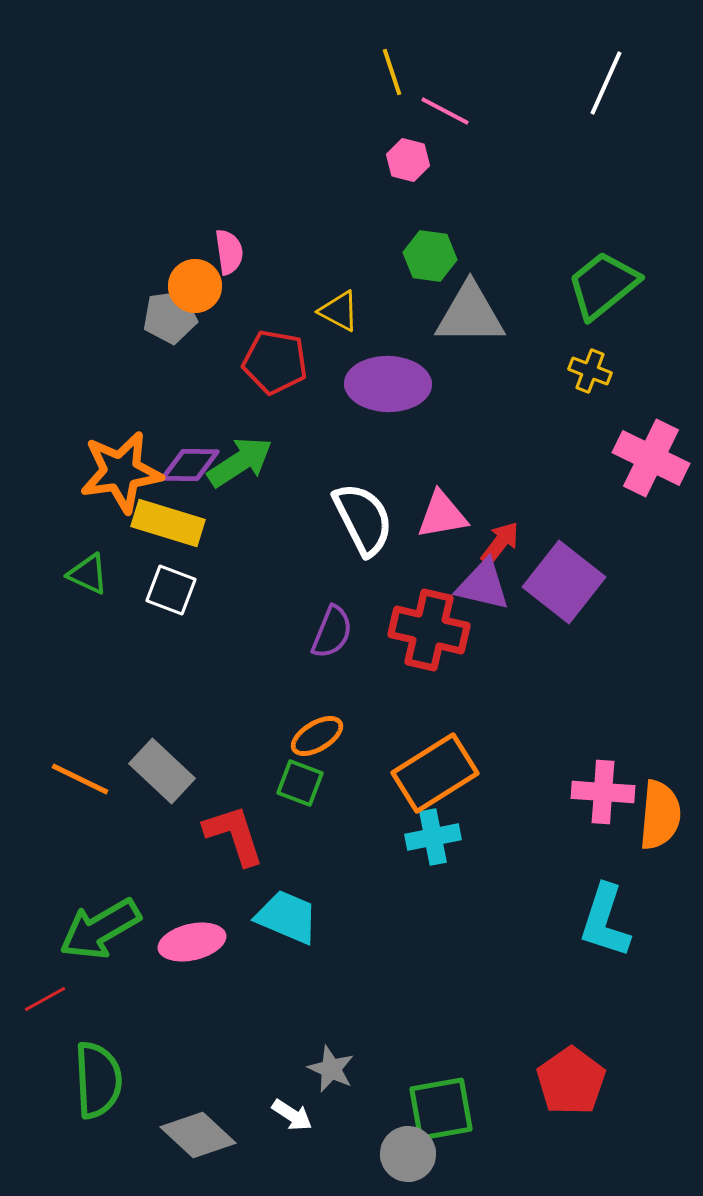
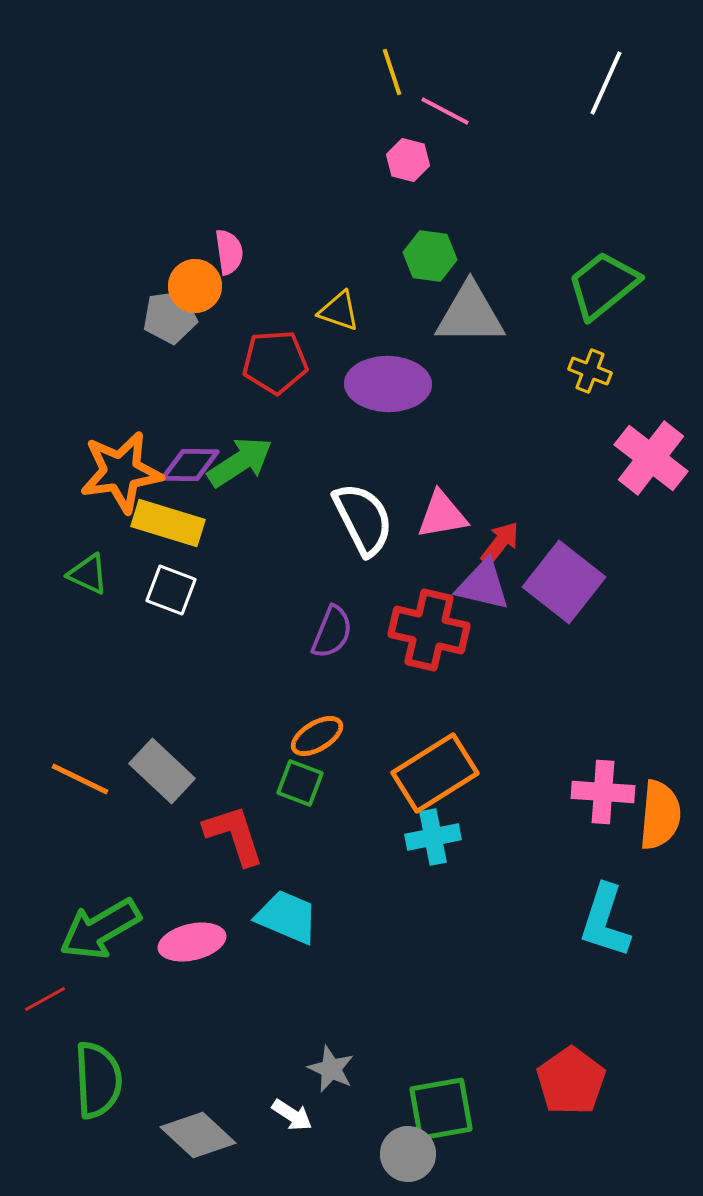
yellow triangle at (339, 311): rotated 9 degrees counterclockwise
red pentagon at (275, 362): rotated 14 degrees counterclockwise
pink cross at (651, 458): rotated 12 degrees clockwise
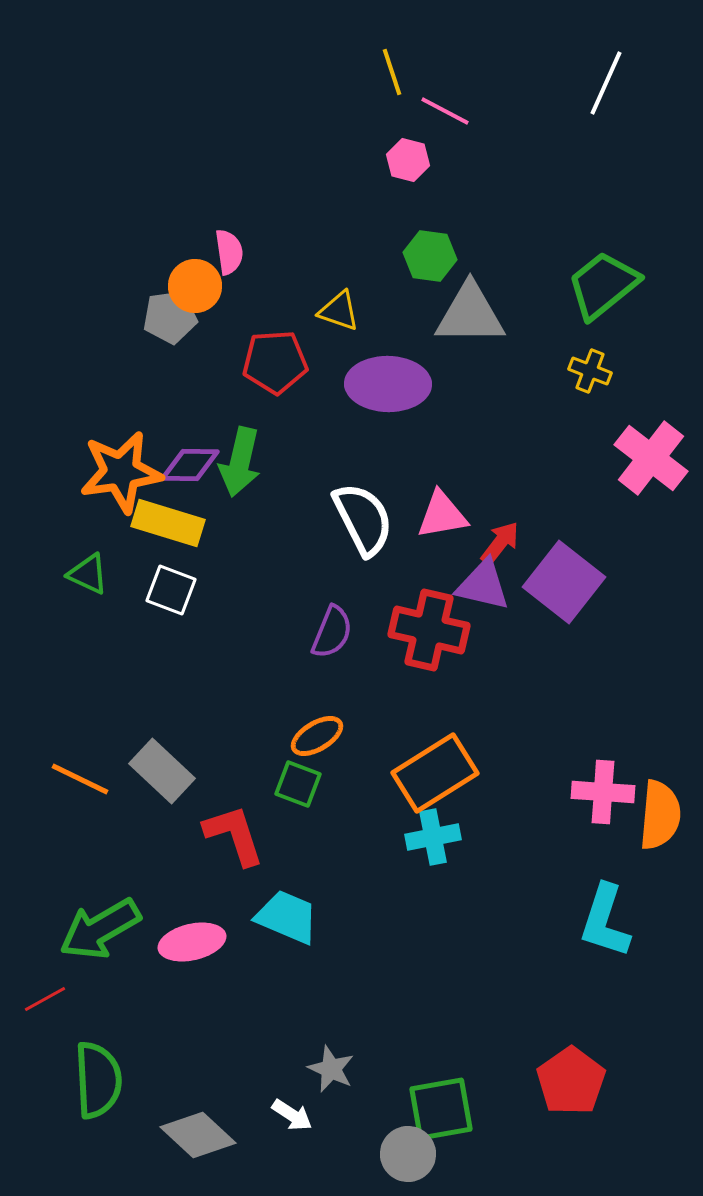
green arrow at (240, 462): rotated 136 degrees clockwise
green square at (300, 783): moved 2 px left, 1 px down
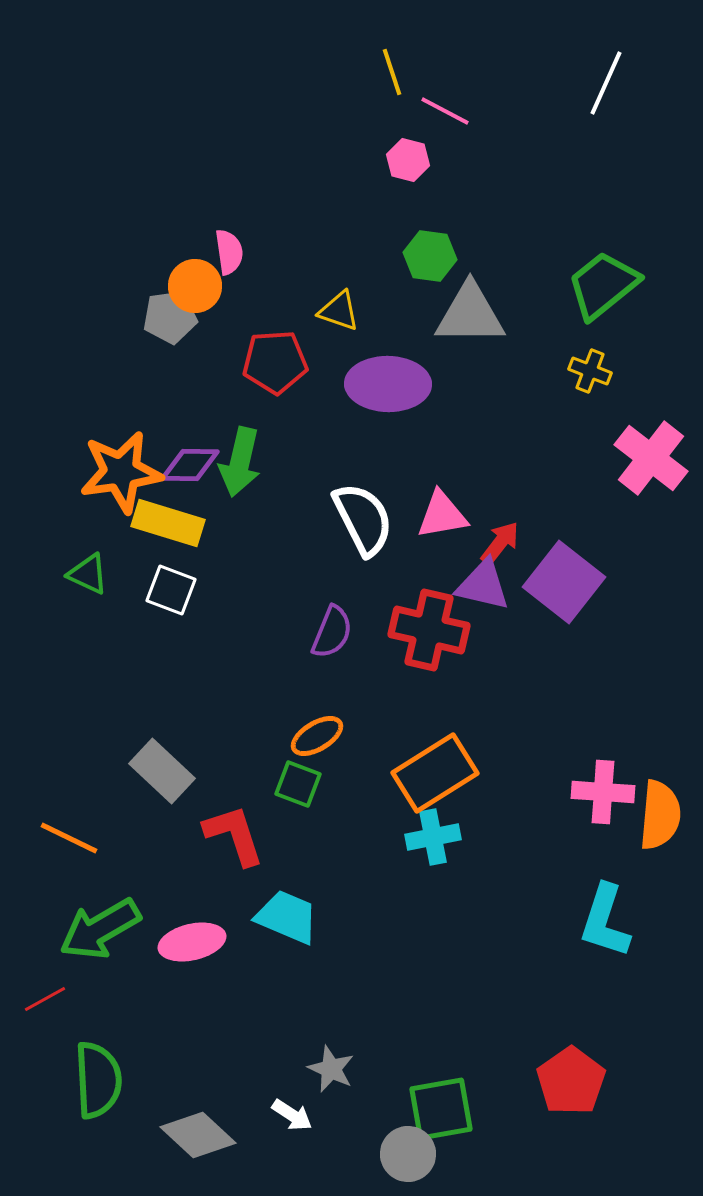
orange line at (80, 779): moved 11 px left, 59 px down
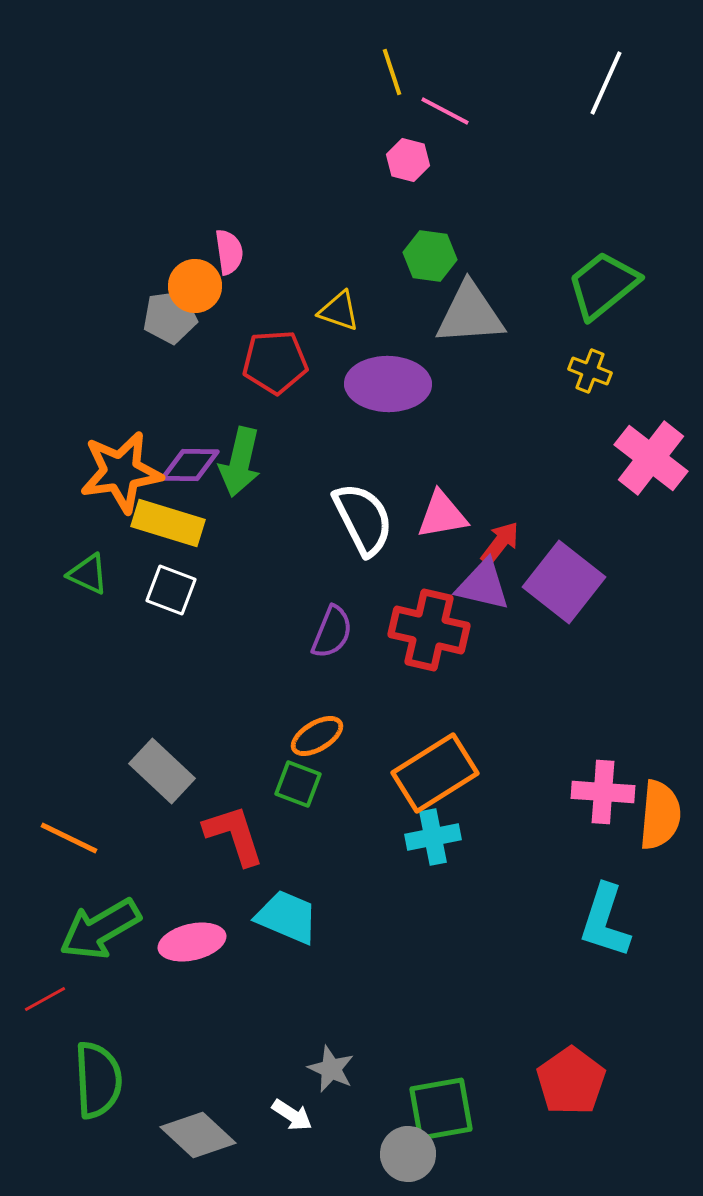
gray triangle at (470, 314): rotated 4 degrees counterclockwise
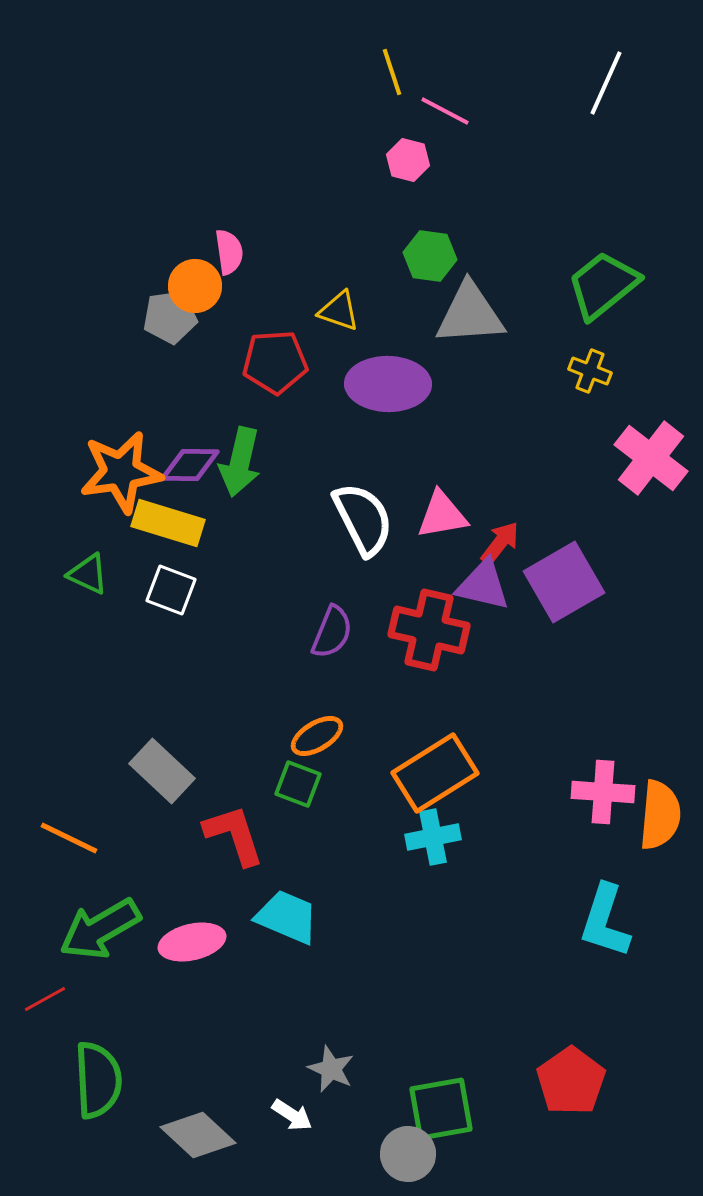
purple square at (564, 582): rotated 22 degrees clockwise
